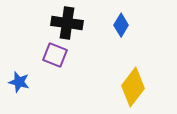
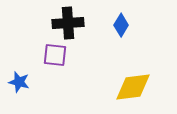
black cross: moved 1 px right; rotated 12 degrees counterclockwise
purple square: rotated 15 degrees counterclockwise
yellow diamond: rotated 45 degrees clockwise
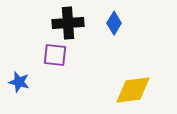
blue diamond: moved 7 px left, 2 px up
yellow diamond: moved 3 px down
